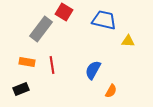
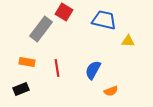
red line: moved 5 px right, 3 px down
orange semicircle: rotated 40 degrees clockwise
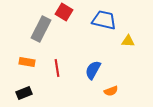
gray rectangle: rotated 10 degrees counterclockwise
black rectangle: moved 3 px right, 4 px down
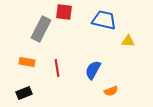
red square: rotated 24 degrees counterclockwise
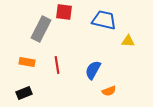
red line: moved 3 px up
orange semicircle: moved 2 px left
